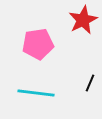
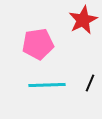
cyan line: moved 11 px right, 8 px up; rotated 9 degrees counterclockwise
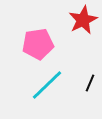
cyan line: rotated 42 degrees counterclockwise
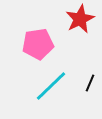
red star: moved 3 px left, 1 px up
cyan line: moved 4 px right, 1 px down
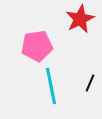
pink pentagon: moved 1 px left, 2 px down
cyan line: rotated 57 degrees counterclockwise
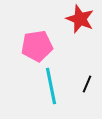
red star: rotated 24 degrees counterclockwise
black line: moved 3 px left, 1 px down
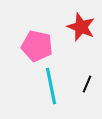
red star: moved 1 px right, 8 px down
pink pentagon: rotated 20 degrees clockwise
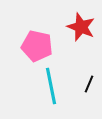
black line: moved 2 px right
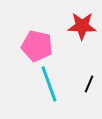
red star: moved 1 px right, 1 px up; rotated 20 degrees counterclockwise
cyan line: moved 2 px left, 2 px up; rotated 9 degrees counterclockwise
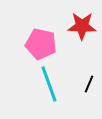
pink pentagon: moved 4 px right, 2 px up
